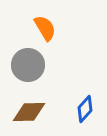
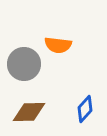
orange semicircle: moved 13 px right, 17 px down; rotated 128 degrees clockwise
gray circle: moved 4 px left, 1 px up
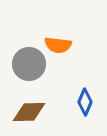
gray circle: moved 5 px right
blue diamond: moved 7 px up; rotated 20 degrees counterclockwise
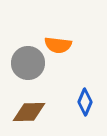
gray circle: moved 1 px left, 1 px up
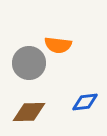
gray circle: moved 1 px right
blue diamond: rotated 60 degrees clockwise
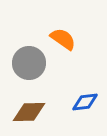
orange semicircle: moved 5 px right, 6 px up; rotated 152 degrees counterclockwise
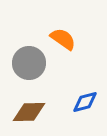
blue diamond: rotated 8 degrees counterclockwise
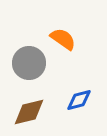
blue diamond: moved 6 px left, 2 px up
brown diamond: rotated 12 degrees counterclockwise
